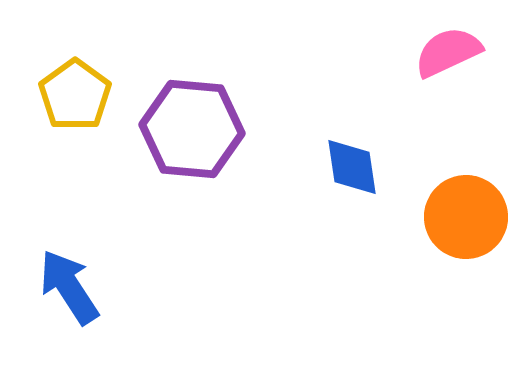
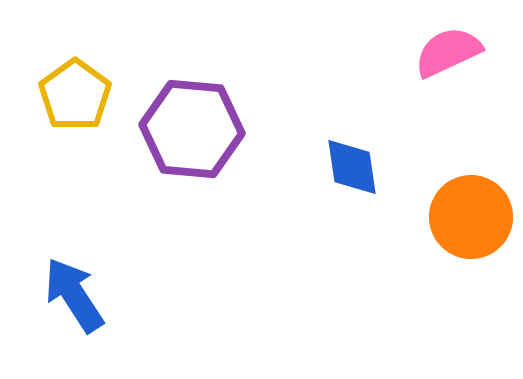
orange circle: moved 5 px right
blue arrow: moved 5 px right, 8 px down
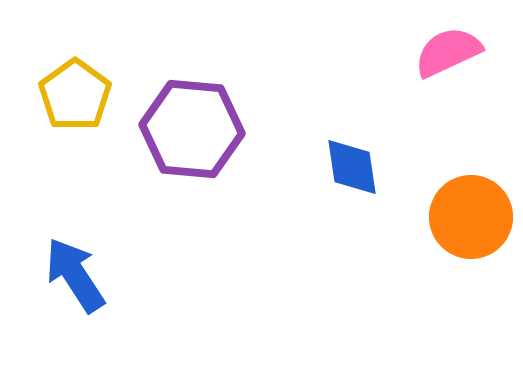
blue arrow: moved 1 px right, 20 px up
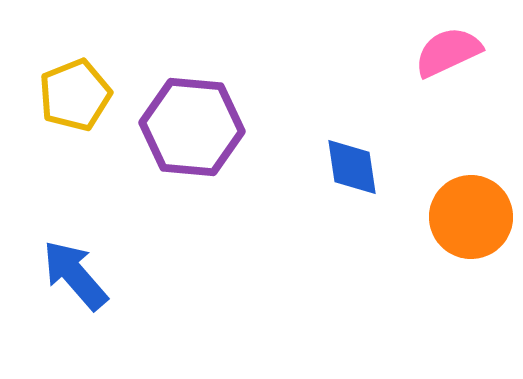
yellow pentagon: rotated 14 degrees clockwise
purple hexagon: moved 2 px up
blue arrow: rotated 8 degrees counterclockwise
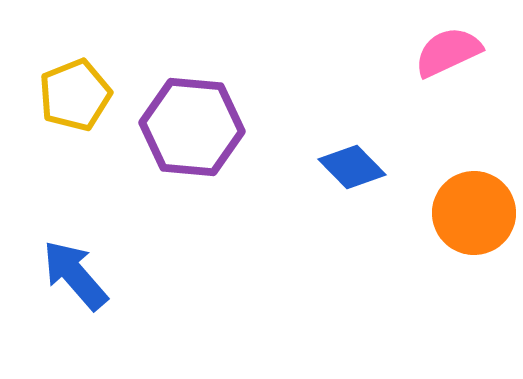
blue diamond: rotated 36 degrees counterclockwise
orange circle: moved 3 px right, 4 px up
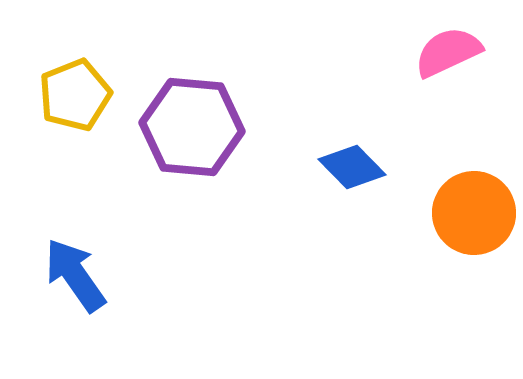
blue arrow: rotated 6 degrees clockwise
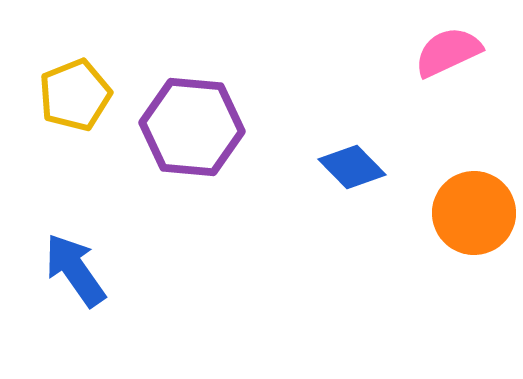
blue arrow: moved 5 px up
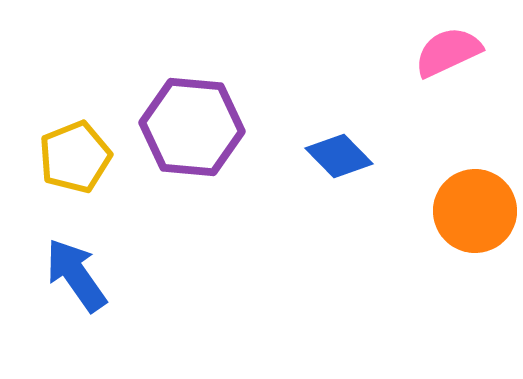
yellow pentagon: moved 62 px down
blue diamond: moved 13 px left, 11 px up
orange circle: moved 1 px right, 2 px up
blue arrow: moved 1 px right, 5 px down
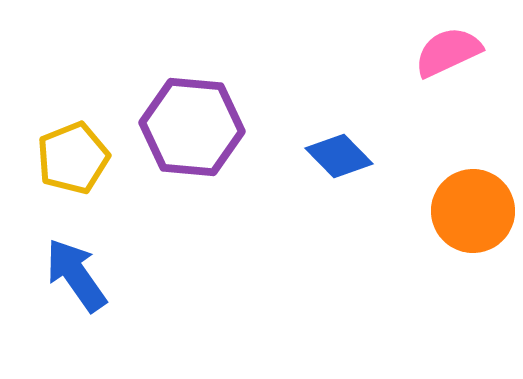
yellow pentagon: moved 2 px left, 1 px down
orange circle: moved 2 px left
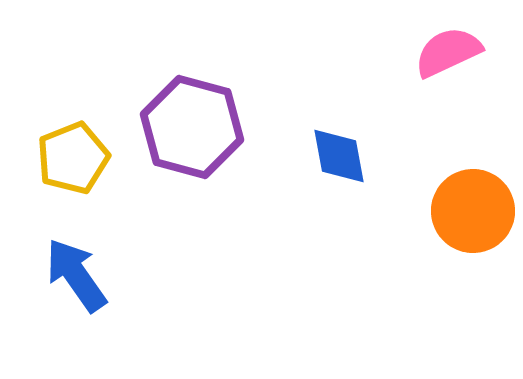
purple hexagon: rotated 10 degrees clockwise
blue diamond: rotated 34 degrees clockwise
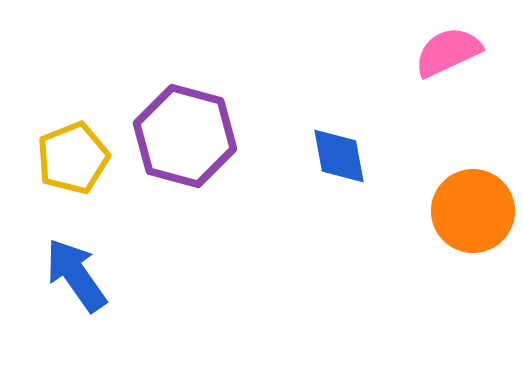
purple hexagon: moved 7 px left, 9 px down
